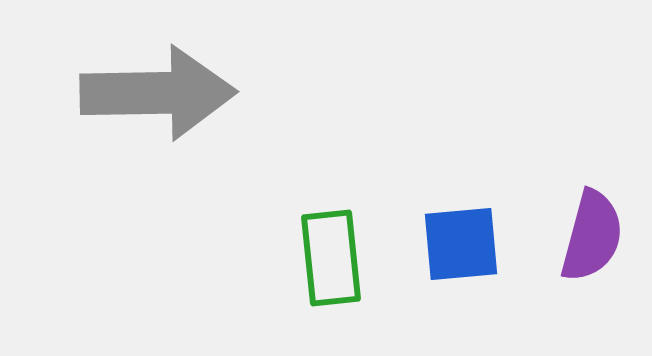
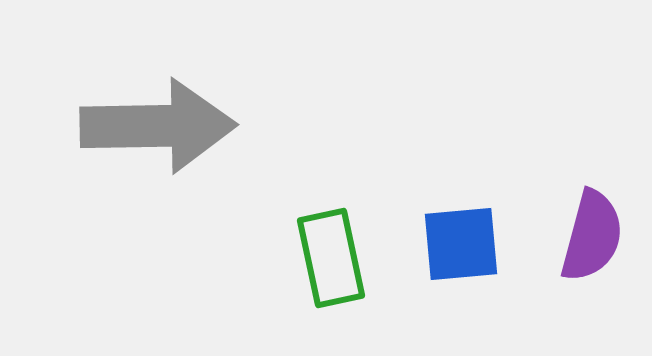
gray arrow: moved 33 px down
green rectangle: rotated 6 degrees counterclockwise
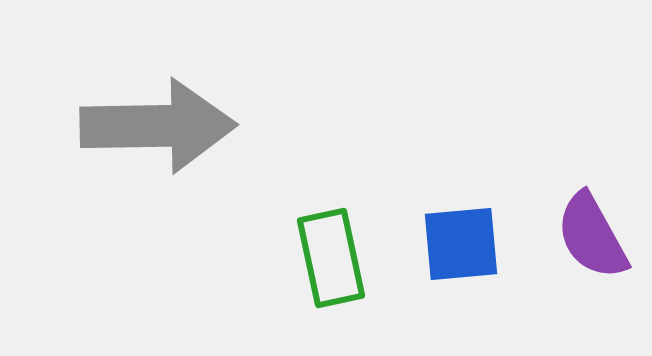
purple semicircle: rotated 136 degrees clockwise
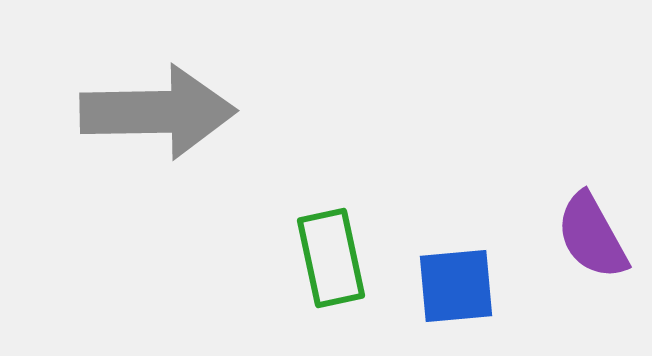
gray arrow: moved 14 px up
blue square: moved 5 px left, 42 px down
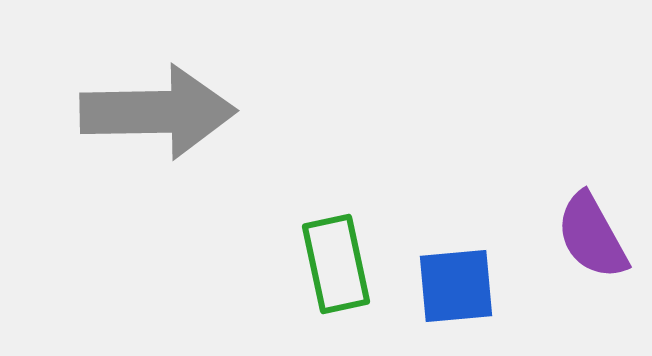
green rectangle: moved 5 px right, 6 px down
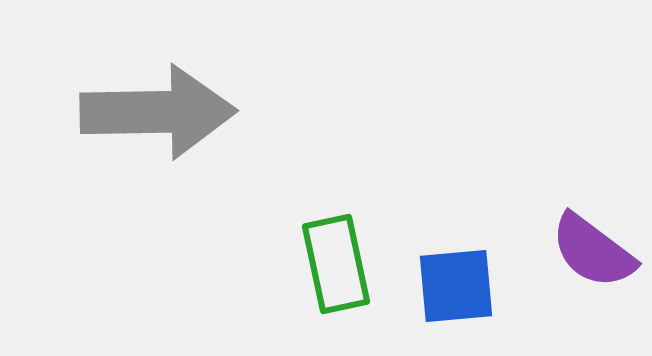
purple semicircle: moved 1 px right, 15 px down; rotated 24 degrees counterclockwise
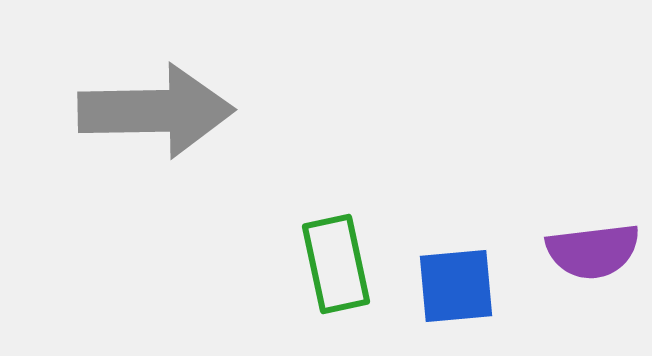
gray arrow: moved 2 px left, 1 px up
purple semicircle: rotated 44 degrees counterclockwise
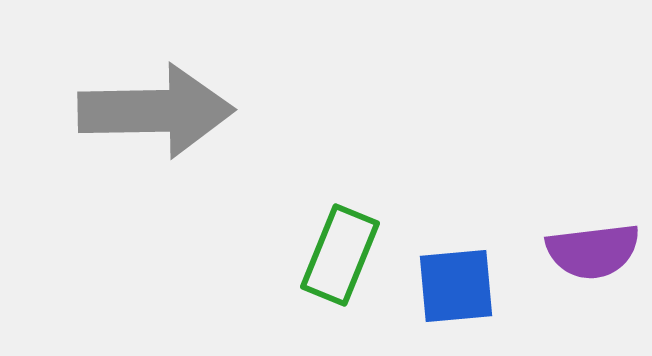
green rectangle: moved 4 px right, 9 px up; rotated 34 degrees clockwise
